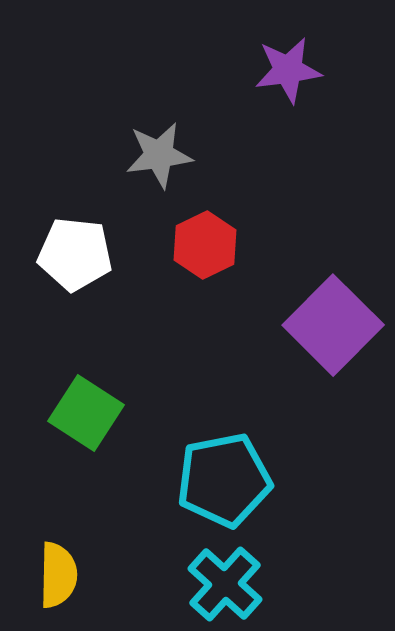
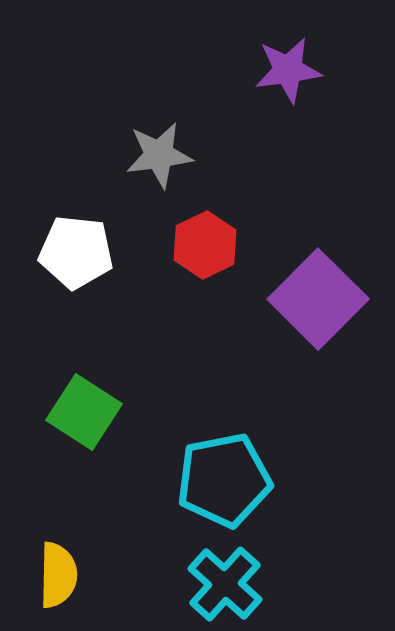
white pentagon: moved 1 px right, 2 px up
purple square: moved 15 px left, 26 px up
green square: moved 2 px left, 1 px up
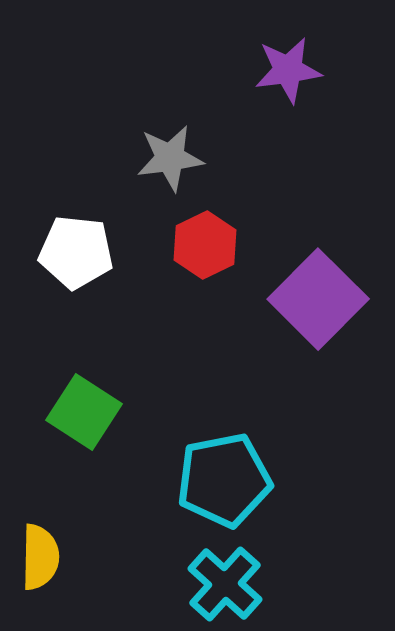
gray star: moved 11 px right, 3 px down
yellow semicircle: moved 18 px left, 18 px up
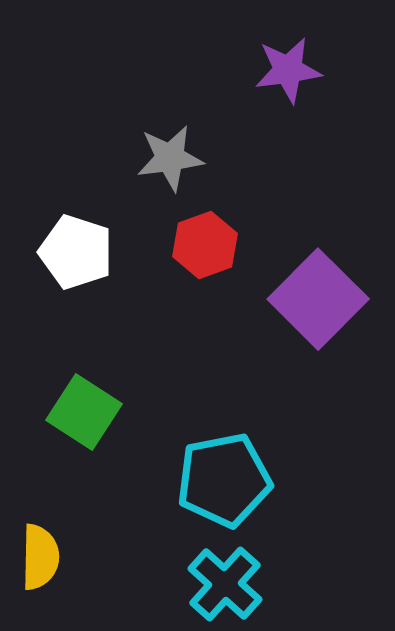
red hexagon: rotated 6 degrees clockwise
white pentagon: rotated 12 degrees clockwise
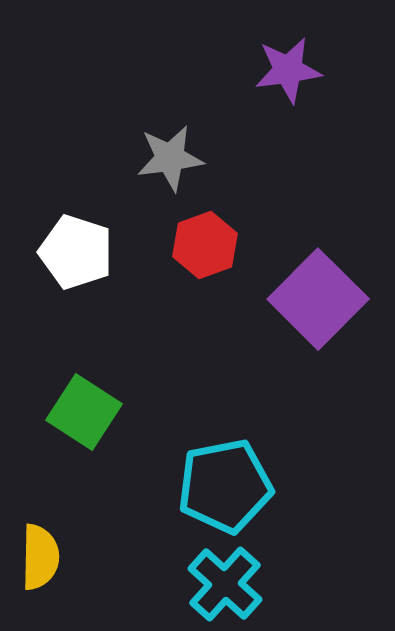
cyan pentagon: moved 1 px right, 6 px down
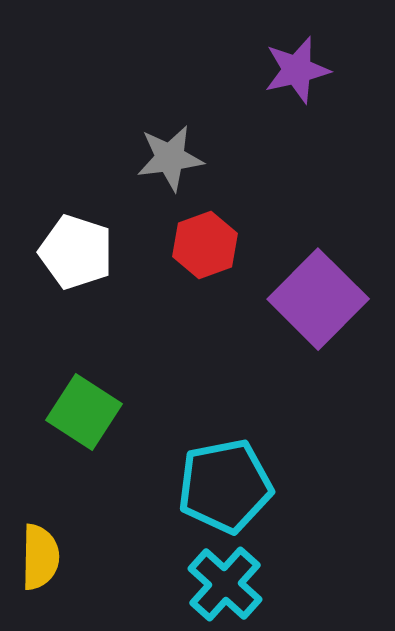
purple star: moved 9 px right; rotated 6 degrees counterclockwise
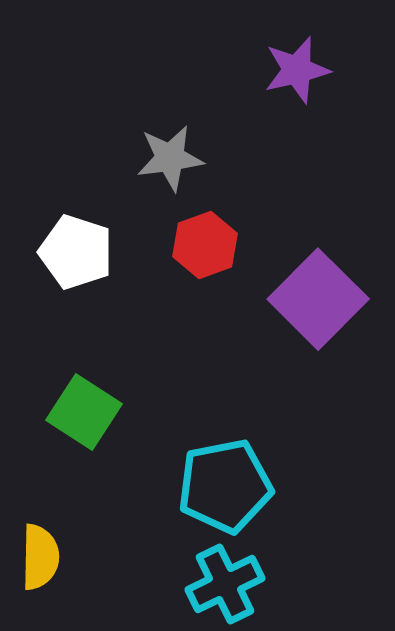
cyan cross: rotated 22 degrees clockwise
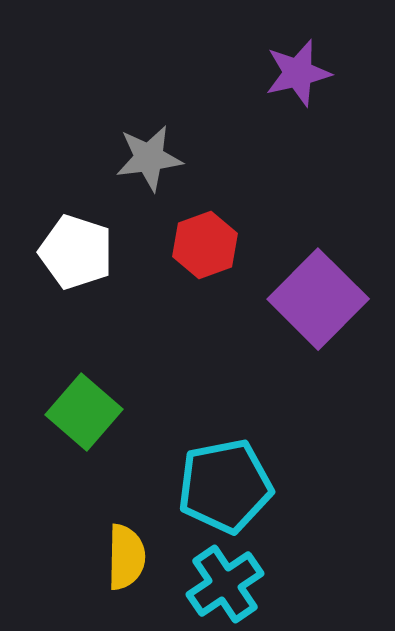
purple star: moved 1 px right, 3 px down
gray star: moved 21 px left
green square: rotated 8 degrees clockwise
yellow semicircle: moved 86 px right
cyan cross: rotated 8 degrees counterclockwise
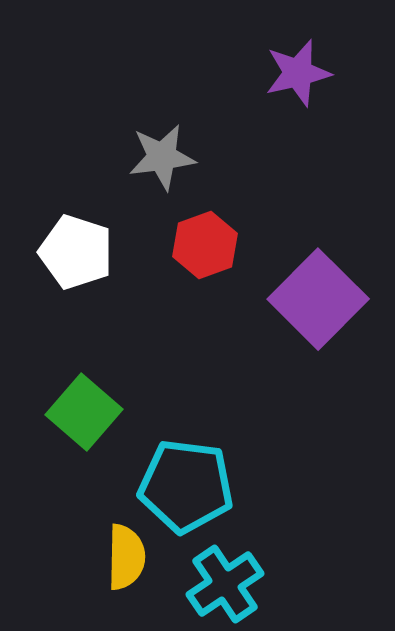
gray star: moved 13 px right, 1 px up
cyan pentagon: moved 39 px left; rotated 18 degrees clockwise
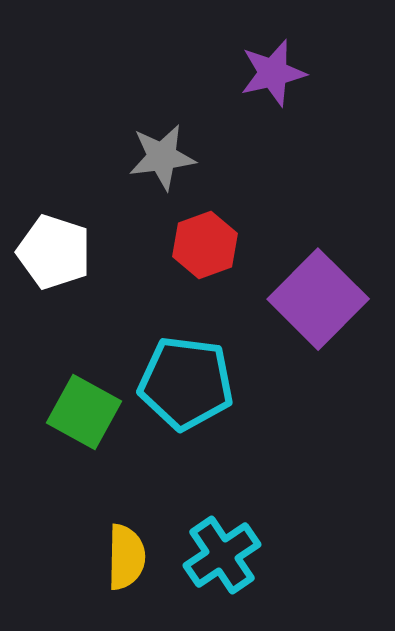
purple star: moved 25 px left
white pentagon: moved 22 px left
green square: rotated 12 degrees counterclockwise
cyan pentagon: moved 103 px up
cyan cross: moved 3 px left, 29 px up
